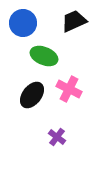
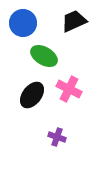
green ellipse: rotated 8 degrees clockwise
purple cross: rotated 18 degrees counterclockwise
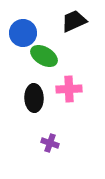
blue circle: moved 10 px down
pink cross: rotated 30 degrees counterclockwise
black ellipse: moved 2 px right, 3 px down; rotated 40 degrees counterclockwise
purple cross: moved 7 px left, 6 px down
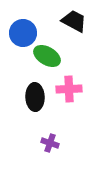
black trapezoid: rotated 52 degrees clockwise
green ellipse: moved 3 px right
black ellipse: moved 1 px right, 1 px up
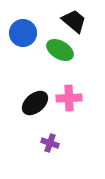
black trapezoid: rotated 12 degrees clockwise
green ellipse: moved 13 px right, 6 px up
pink cross: moved 9 px down
black ellipse: moved 6 px down; rotated 52 degrees clockwise
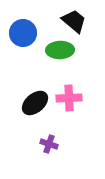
green ellipse: rotated 32 degrees counterclockwise
purple cross: moved 1 px left, 1 px down
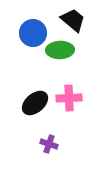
black trapezoid: moved 1 px left, 1 px up
blue circle: moved 10 px right
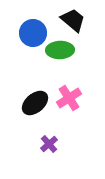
pink cross: rotated 30 degrees counterclockwise
purple cross: rotated 30 degrees clockwise
